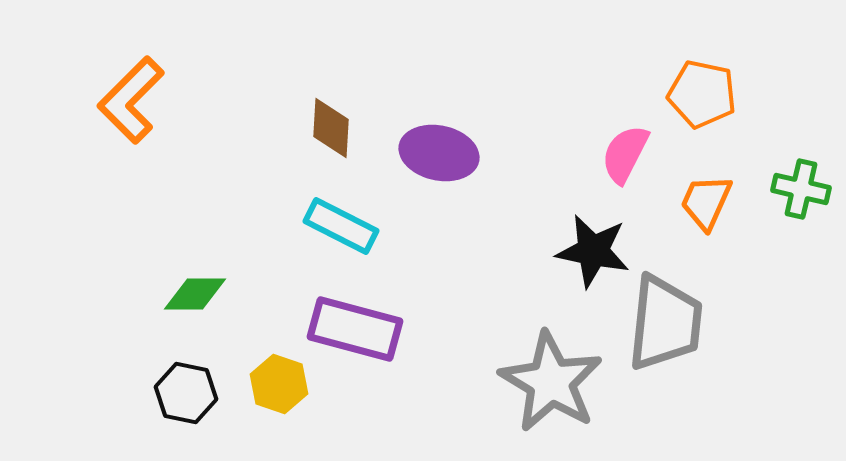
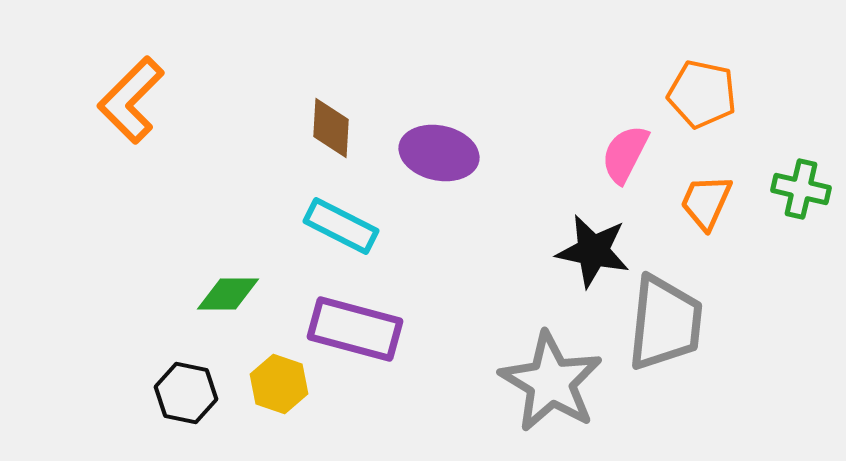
green diamond: moved 33 px right
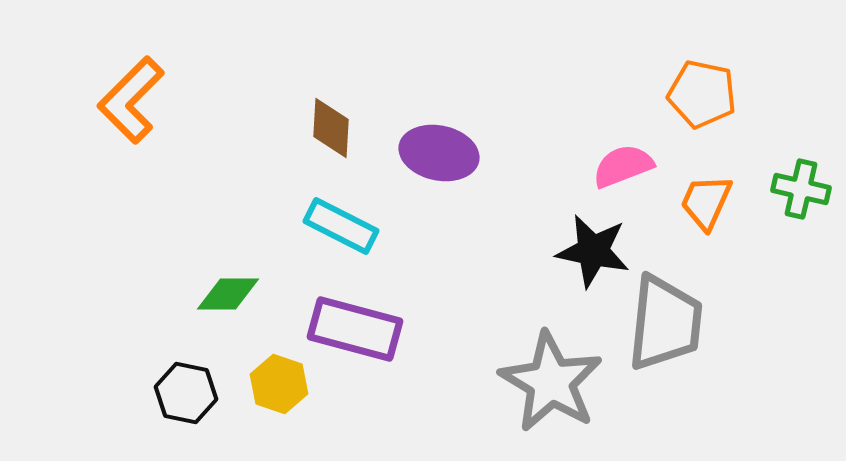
pink semicircle: moved 2 px left, 12 px down; rotated 42 degrees clockwise
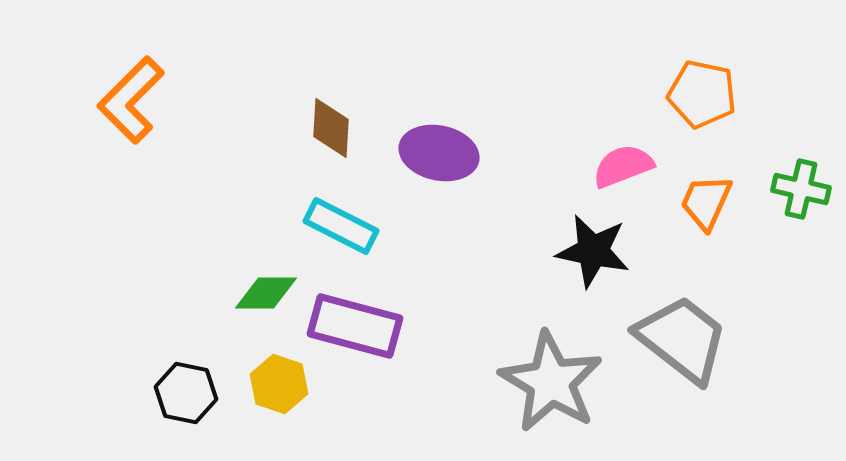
green diamond: moved 38 px right, 1 px up
gray trapezoid: moved 17 px right, 16 px down; rotated 58 degrees counterclockwise
purple rectangle: moved 3 px up
